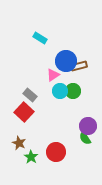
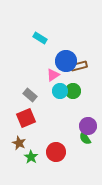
red square: moved 2 px right, 6 px down; rotated 24 degrees clockwise
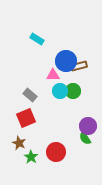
cyan rectangle: moved 3 px left, 1 px down
pink triangle: rotated 32 degrees clockwise
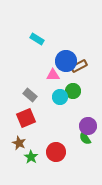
brown rectangle: rotated 14 degrees counterclockwise
cyan circle: moved 6 px down
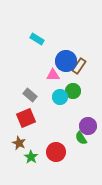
brown rectangle: rotated 28 degrees counterclockwise
green semicircle: moved 4 px left
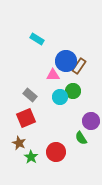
purple circle: moved 3 px right, 5 px up
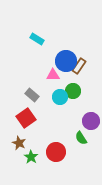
gray rectangle: moved 2 px right
red square: rotated 12 degrees counterclockwise
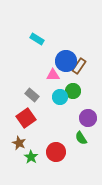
purple circle: moved 3 px left, 3 px up
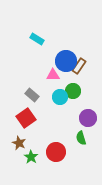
green semicircle: rotated 16 degrees clockwise
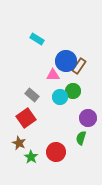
green semicircle: rotated 32 degrees clockwise
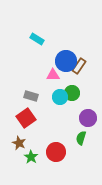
green circle: moved 1 px left, 2 px down
gray rectangle: moved 1 px left, 1 px down; rotated 24 degrees counterclockwise
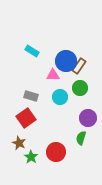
cyan rectangle: moved 5 px left, 12 px down
green circle: moved 8 px right, 5 px up
